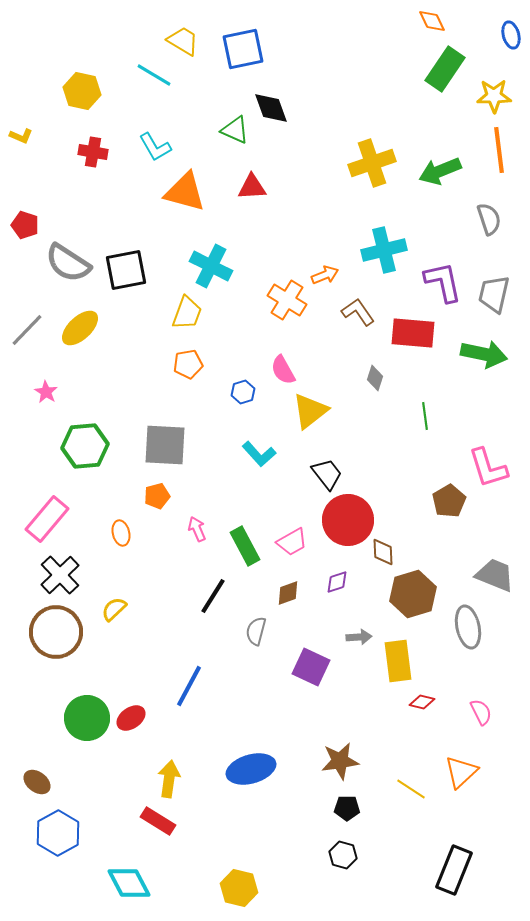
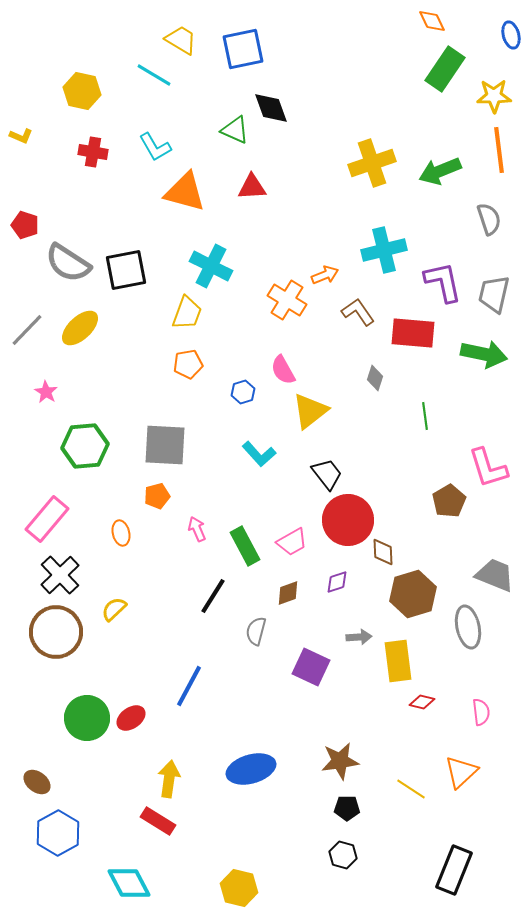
yellow trapezoid at (183, 41): moved 2 px left, 1 px up
pink semicircle at (481, 712): rotated 20 degrees clockwise
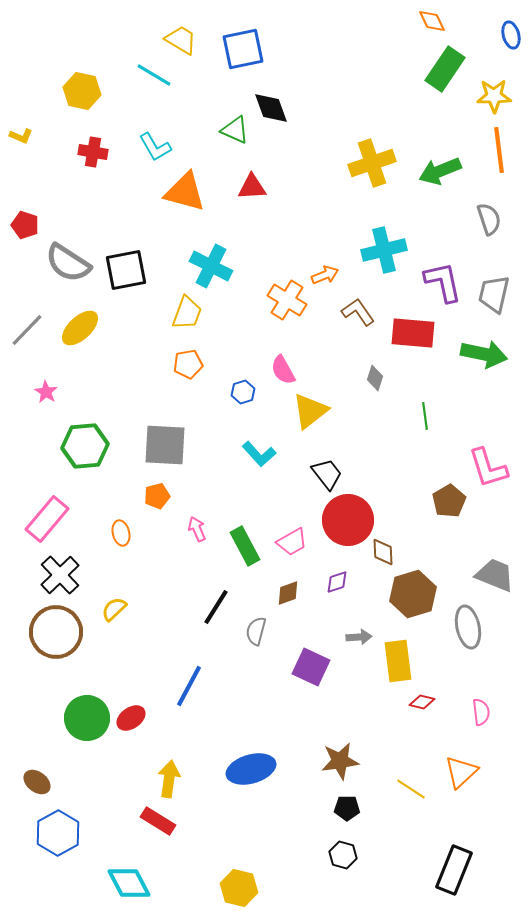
black line at (213, 596): moved 3 px right, 11 px down
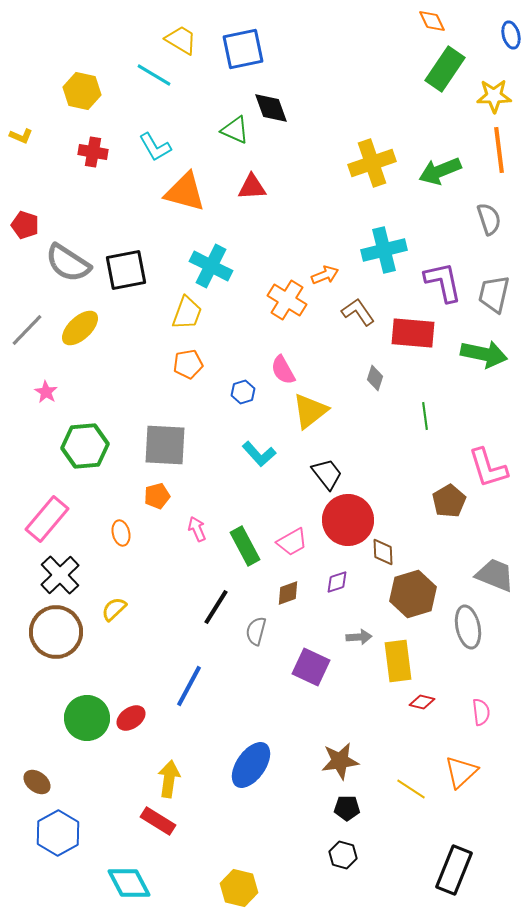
blue ellipse at (251, 769): moved 4 px up; rotated 39 degrees counterclockwise
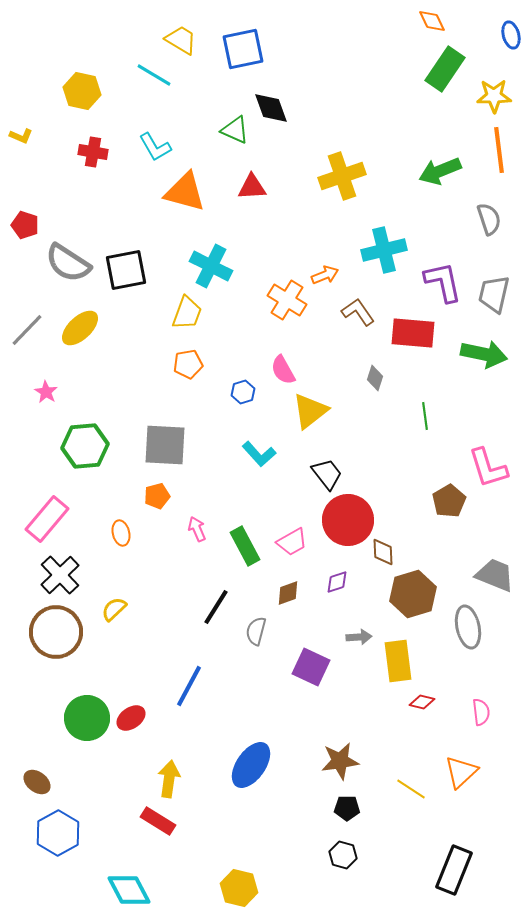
yellow cross at (372, 163): moved 30 px left, 13 px down
cyan diamond at (129, 883): moved 7 px down
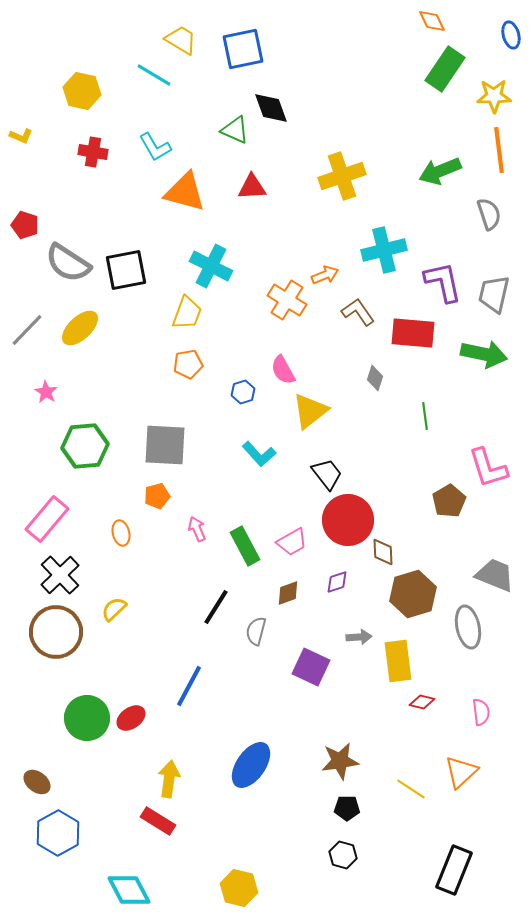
gray semicircle at (489, 219): moved 5 px up
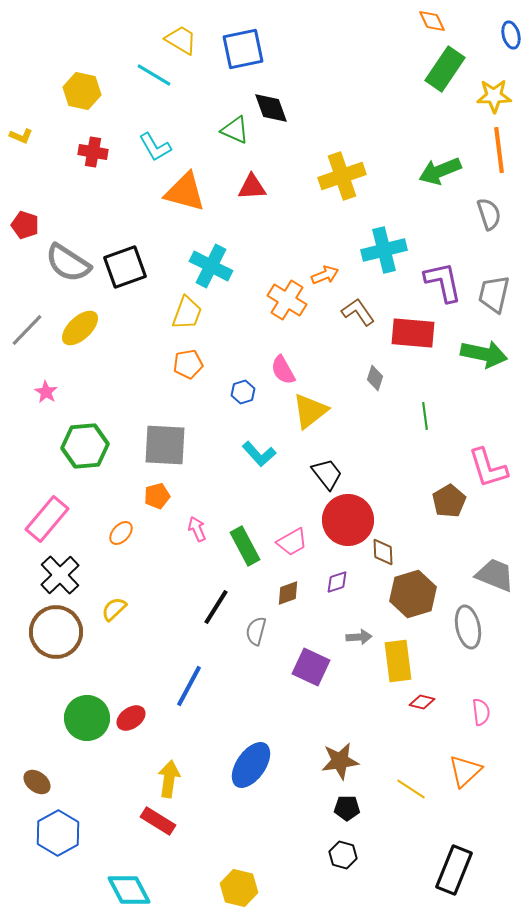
black square at (126, 270): moved 1 px left, 3 px up; rotated 9 degrees counterclockwise
orange ellipse at (121, 533): rotated 55 degrees clockwise
orange triangle at (461, 772): moved 4 px right, 1 px up
